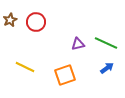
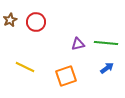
green line: rotated 20 degrees counterclockwise
orange square: moved 1 px right, 1 px down
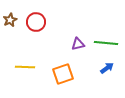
yellow line: rotated 24 degrees counterclockwise
orange square: moved 3 px left, 2 px up
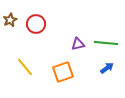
red circle: moved 2 px down
yellow line: rotated 48 degrees clockwise
orange square: moved 2 px up
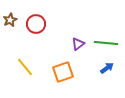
purple triangle: rotated 24 degrees counterclockwise
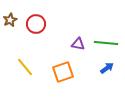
purple triangle: rotated 48 degrees clockwise
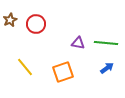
purple triangle: moved 1 px up
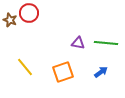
brown star: rotated 24 degrees counterclockwise
red circle: moved 7 px left, 11 px up
blue arrow: moved 6 px left, 4 px down
